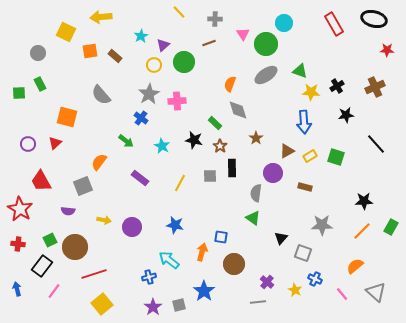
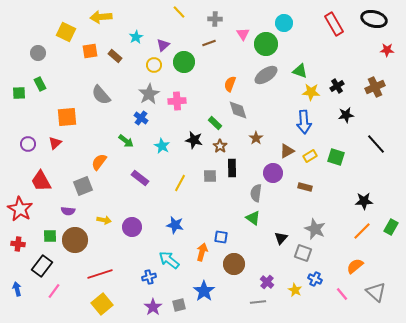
cyan star at (141, 36): moved 5 px left, 1 px down
orange square at (67, 117): rotated 20 degrees counterclockwise
gray star at (322, 225): moved 7 px left, 4 px down; rotated 25 degrees clockwise
green square at (50, 240): moved 4 px up; rotated 24 degrees clockwise
brown circle at (75, 247): moved 7 px up
red line at (94, 274): moved 6 px right
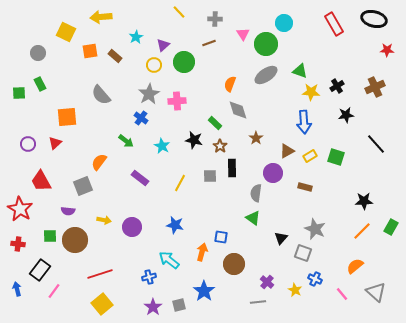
black rectangle at (42, 266): moved 2 px left, 4 px down
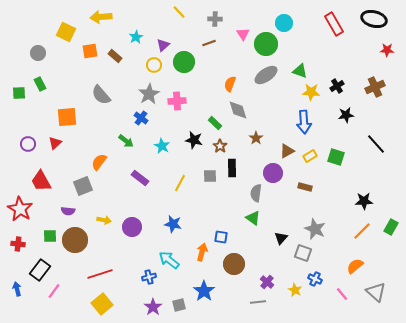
blue star at (175, 225): moved 2 px left, 1 px up
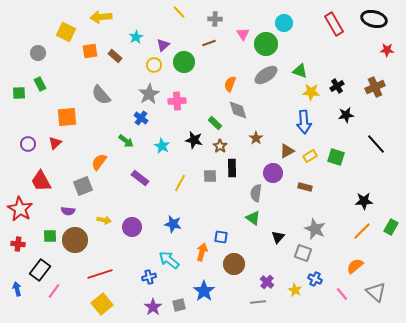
black triangle at (281, 238): moved 3 px left, 1 px up
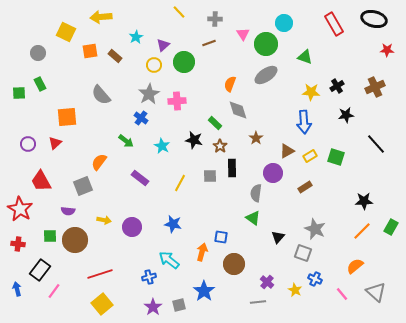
green triangle at (300, 71): moved 5 px right, 14 px up
brown rectangle at (305, 187): rotated 48 degrees counterclockwise
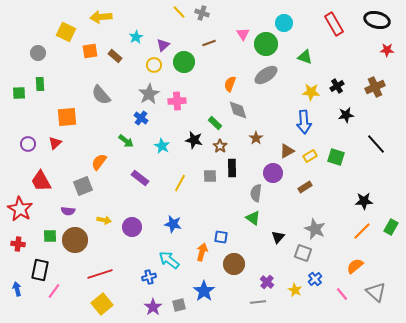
gray cross at (215, 19): moved 13 px left, 6 px up; rotated 16 degrees clockwise
black ellipse at (374, 19): moved 3 px right, 1 px down
green rectangle at (40, 84): rotated 24 degrees clockwise
black rectangle at (40, 270): rotated 25 degrees counterclockwise
blue cross at (315, 279): rotated 24 degrees clockwise
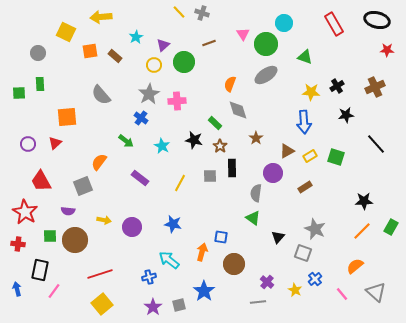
red star at (20, 209): moved 5 px right, 3 px down
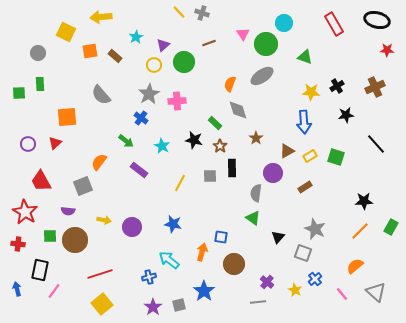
gray ellipse at (266, 75): moved 4 px left, 1 px down
purple rectangle at (140, 178): moved 1 px left, 8 px up
orange line at (362, 231): moved 2 px left
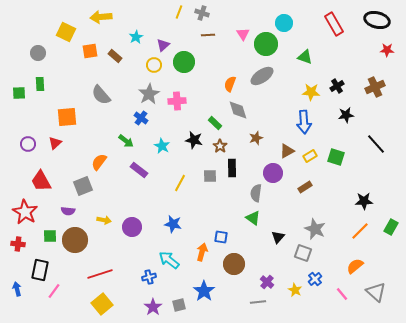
yellow line at (179, 12): rotated 64 degrees clockwise
brown line at (209, 43): moved 1 px left, 8 px up; rotated 16 degrees clockwise
brown star at (256, 138): rotated 16 degrees clockwise
